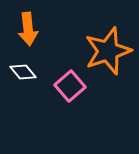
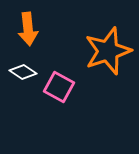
white diamond: rotated 16 degrees counterclockwise
pink square: moved 11 px left, 1 px down; rotated 20 degrees counterclockwise
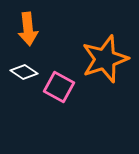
orange star: moved 3 px left, 8 px down
white diamond: moved 1 px right
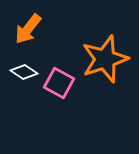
orange arrow: rotated 44 degrees clockwise
pink square: moved 4 px up
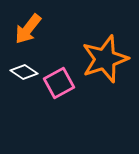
pink square: rotated 32 degrees clockwise
